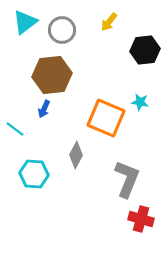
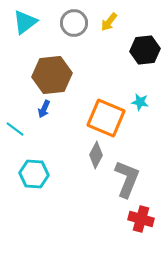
gray circle: moved 12 px right, 7 px up
gray diamond: moved 20 px right
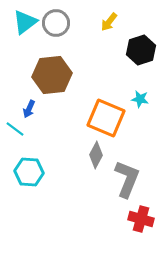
gray circle: moved 18 px left
black hexagon: moved 4 px left; rotated 12 degrees counterclockwise
cyan star: moved 3 px up
blue arrow: moved 15 px left
cyan hexagon: moved 5 px left, 2 px up
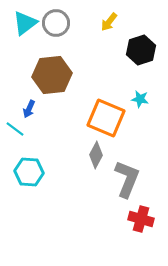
cyan triangle: moved 1 px down
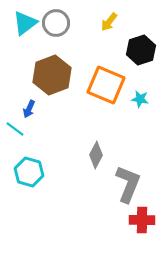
brown hexagon: rotated 15 degrees counterclockwise
orange square: moved 33 px up
cyan hexagon: rotated 12 degrees clockwise
gray L-shape: moved 1 px right, 5 px down
red cross: moved 1 px right, 1 px down; rotated 15 degrees counterclockwise
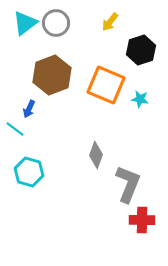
yellow arrow: moved 1 px right
gray diamond: rotated 8 degrees counterclockwise
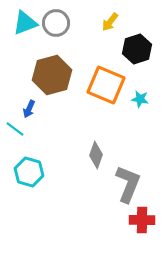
cyan triangle: rotated 16 degrees clockwise
black hexagon: moved 4 px left, 1 px up
brown hexagon: rotated 6 degrees clockwise
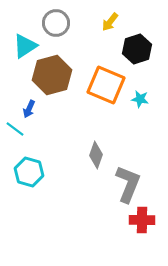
cyan triangle: moved 23 px down; rotated 12 degrees counterclockwise
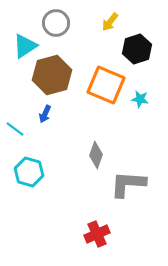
blue arrow: moved 16 px right, 5 px down
gray L-shape: rotated 108 degrees counterclockwise
red cross: moved 45 px left, 14 px down; rotated 25 degrees counterclockwise
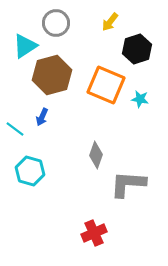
blue arrow: moved 3 px left, 3 px down
cyan hexagon: moved 1 px right, 1 px up
red cross: moved 3 px left, 1 px up
